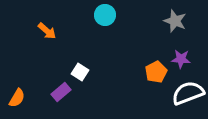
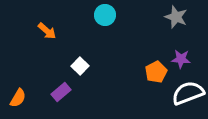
gray star: moved 1 px right, 4 px up
white square: moved 6 px up; rotated 12 degrees clockwise
orange semicircle: moved 1 px right
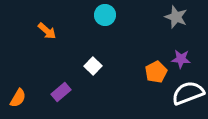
white square: moved 13 px right
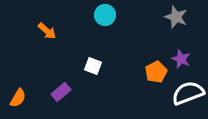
purple star: rotated 18 degrees clockwise
white square: rotated 24 degrees counterclockwise
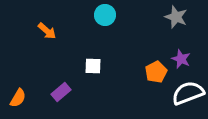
white square: rotated 18 degrees counterclockwise
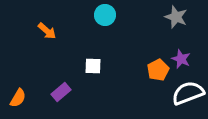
orange pentagon: moved 2 px right, 2 px up
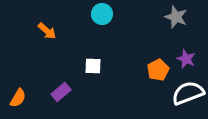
cyan circle: moved 3 px left, 1 px up
purple star: moved 5 px right
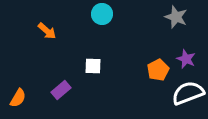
purple rectangle: moved 2 px up
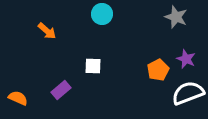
orange semicircle: rotated 96 degrees counterclockwise
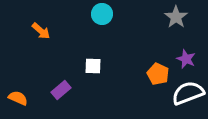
gray star: rotated 15 degrees clockwise
orange arrow: moved 6 px left
orange pentagon: moved 4 px down; rotated 20 degrees counterclockwise
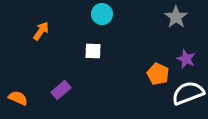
orange arrow: rotated 96 degrees counterclockwise
white square: moved 15 px up
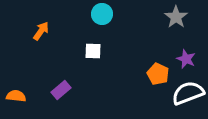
orange semicircle: moved 2 px left, 2 px up; rotated 18 degrees counterclockwise
